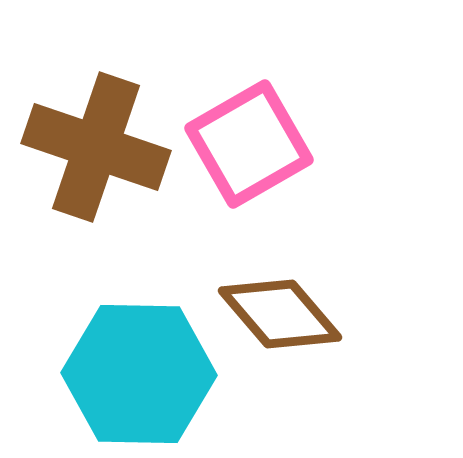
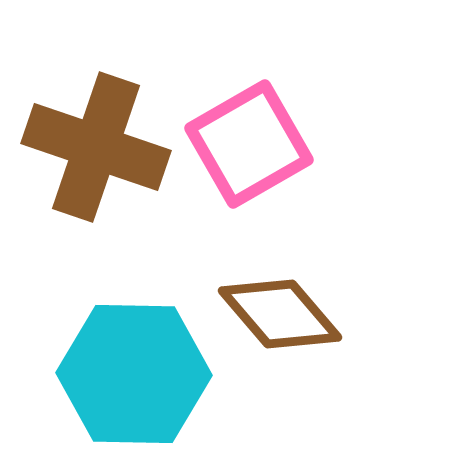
cyan hexagon: moved 5 px left
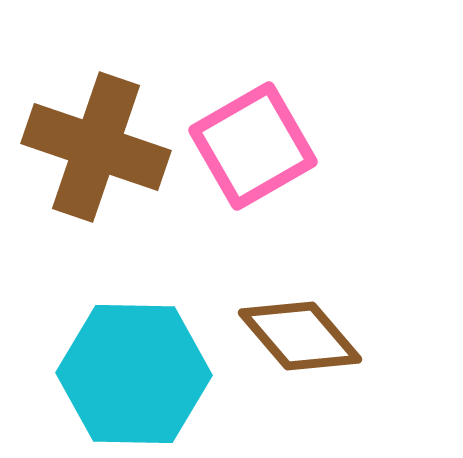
pink square: moved 4 px right, 2 px down
brown diamond: moved 20 px right, 22 px down
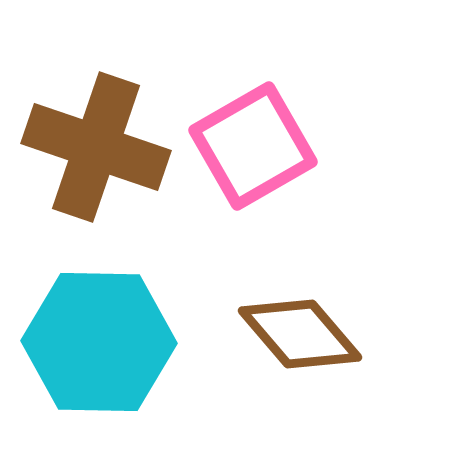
brown diamond: moved 2 px up
cyan hexagon: moved 35 px left, 32 px up
